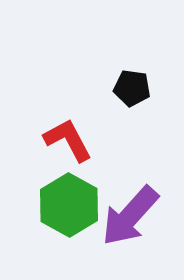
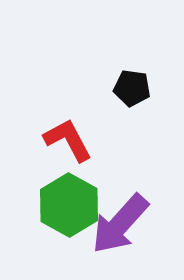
purple arrow: moved 10 px left, 8 px down
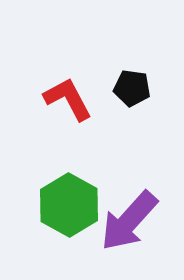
red L-shape: moved 41 px up
purple arrow: moved 9 px right, 3 px up
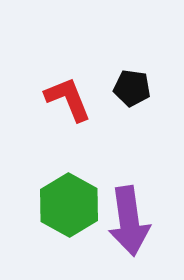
red L-shape: rotated 6 degrees clockwise
purple arrow: rotated 50 degrees counterclockwise
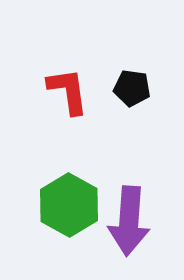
red L-shape: moved 8 px up; rotated 14 degrees clockwise
purple arrow: rotated 12 degrees clockwise
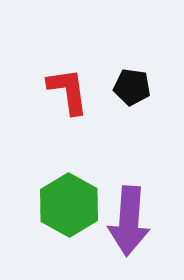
black pentagon: moved 1 px up
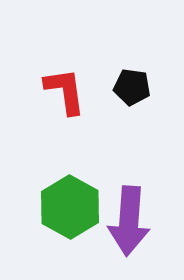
red L-shape: moved 3 px left
green hexagon: moved 1 px right, 2 px down
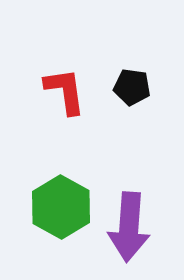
green hexagon: moved 9 px left
purple arrow: moved 6 px down
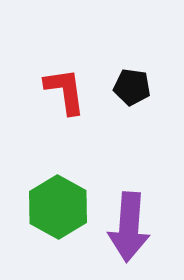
green hexagon: moved 3 px left
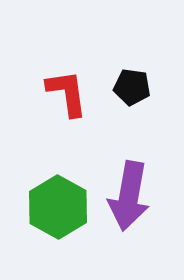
red L-shape: moved 2 px right, 2 px down
purple arrow: moved 31 px up; rotated 6 degrees clockwise
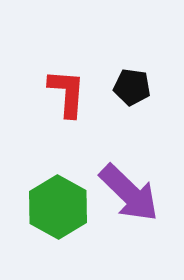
red L-shape: rotated 12 degrees clockwise
purple arrow: moved 3 px up; rotated 56 degrees counterclockwise
